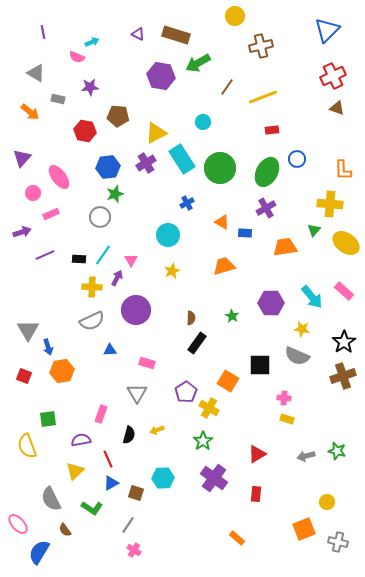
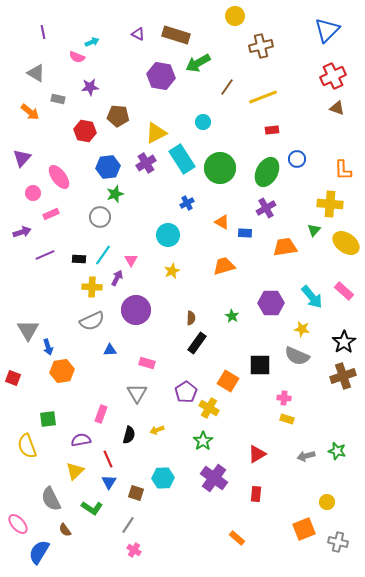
red square at (24, 376): moved 11 px left, 2 px down
blue triangle at (111, 483): moved 2 px left, 1 px up; rotated 28 degrees counterclockwise
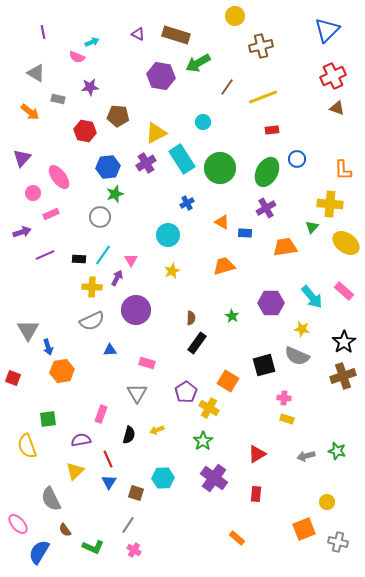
green triangle at (314, 230): moved 2 px left, 3 px up
black square at (260, 365): moved 4 px right; rotated 15 degrees counterclockwise
green L-shape at (92, 508): moved 1 px right, 39 px down; rotated 10 degrees counterclockwise
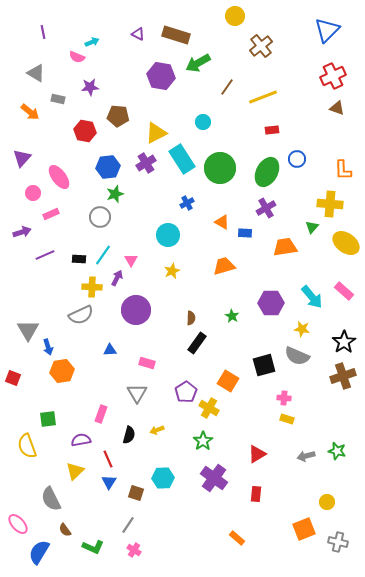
brown cross at (261, 46): rotated 25 degrees counterclockwise
gray semicircle at (92, 321): moved 11 px left, 6 px up
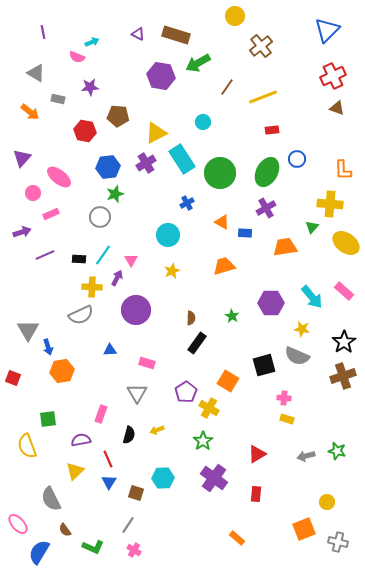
green circle at (220, 168): moved 5 px down
pink ellipse at (59, 177): rotated 15 degrees counterclockwise
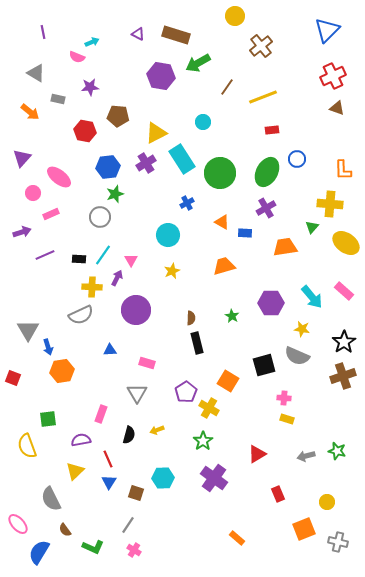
black rectangle at (197, 343): rotated 50 degrees counterclockwise
red rectangle at (256, 494): moved 22 px right; rotated 28 degrees counterclockwise
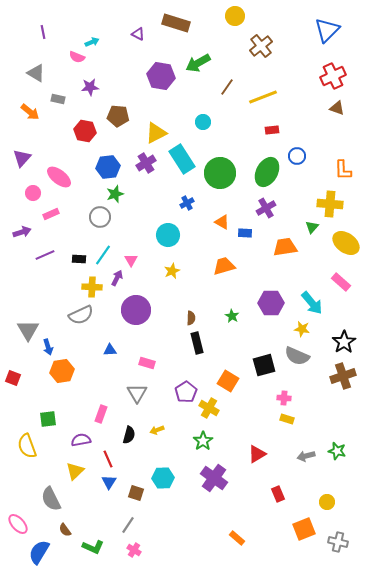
brown rectangle at (176, 35): moved 12 px up
blue circle at (297, 159): moved 3 px up
pink rectangle at (344, 291): moved 3 px left, 9 px up
cyan arrow at (312, 297): moved 6 px down
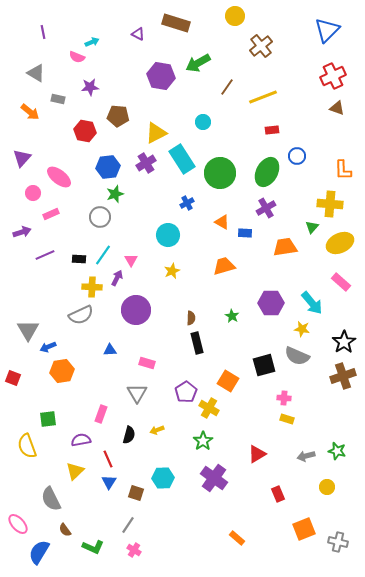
yellow ellipse at (346, 243): moved 6 px left; rotated 60 degrees counterclockwise
blue arrow at (48, 347): rotated 84 degrees clockwise
yellow circle at (327, 502): moved 15 px up
